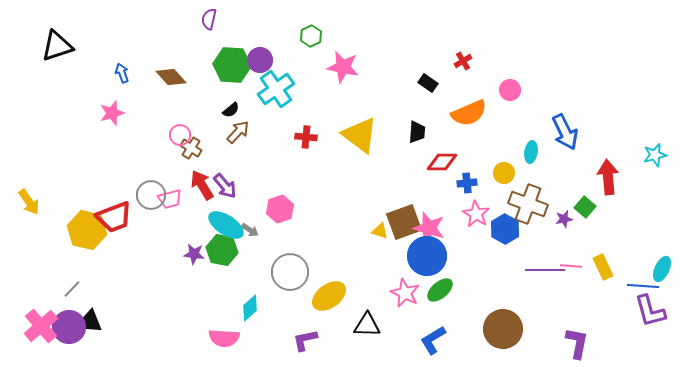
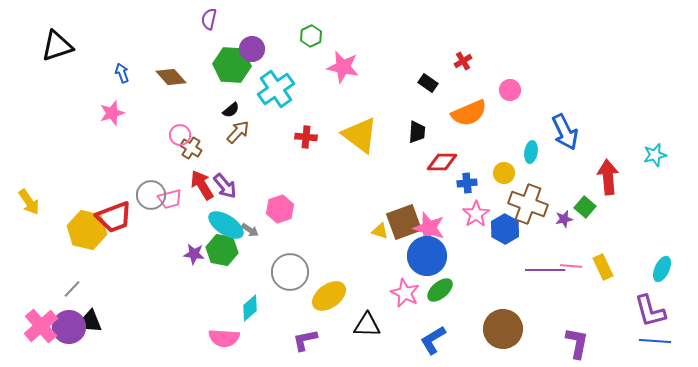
purple circle at (260, 60): moved 8 px left, 11 px up
pink star at (476, 214): rotated 8 degrees clockwise
blue line at (643, 286): moved 12 px right, 55 px down
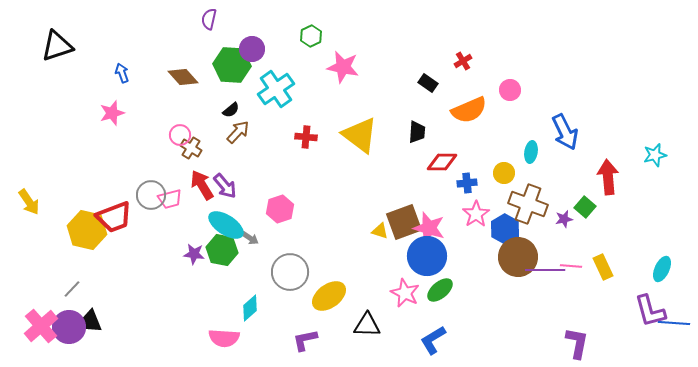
brown diamond at (171, 77): moved 12 px right
orange semicircle at (469, 113): moved 3 px up
gray arrow at (250, 230): moved 8 px down
brown circle at (503, 329): moved 15 px right, 72 px up
blue line at (655, 341): moved 19 px right, 18 px up
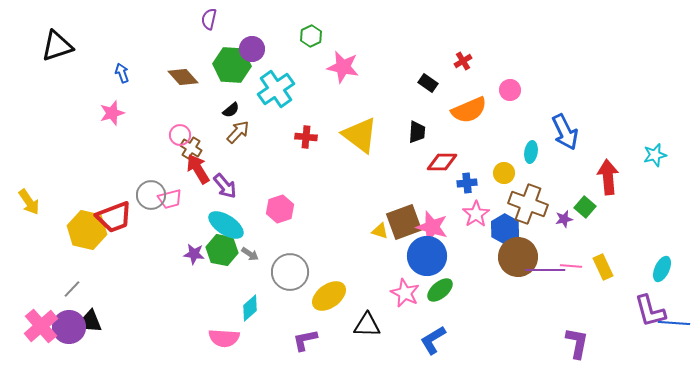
red arrow at (202, 185): moved 4 px left, 16 px up
pink star at (429, 228): moved 3 px right, 1 px up
gray arrow at (250, 238): moved 16 px down
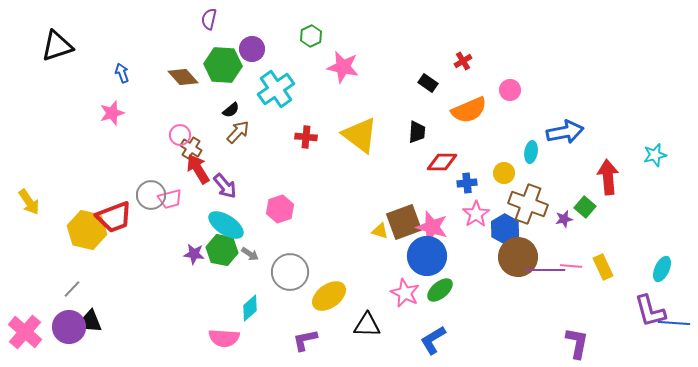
green hexagon at (232, 65): moved 9 px left
blue arrow at (565, 132): rotated 75 degrees counterclockwise
pink cross at (41, 326): moved 16 px left, 6 px down; rotated 8 degrees counterclockwise
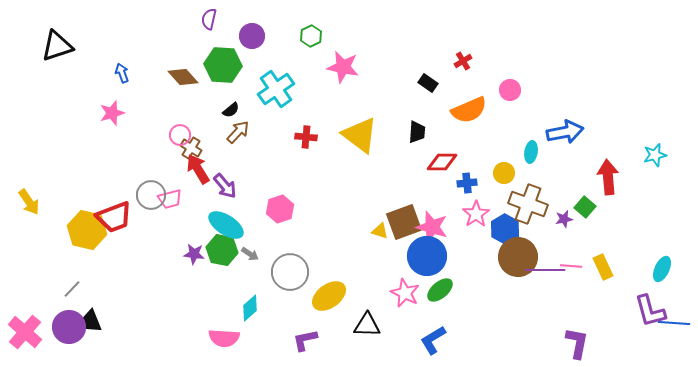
purple circle at (252, 49): moved 13 px up
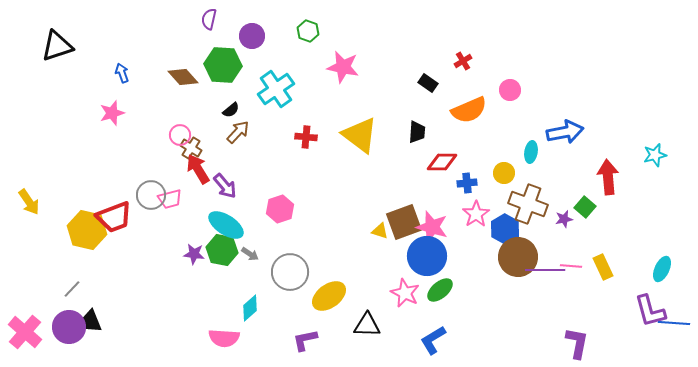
green hexagon at (311, 36): moved 3 px left, 5 px up; rotated 15 degrees counterclockwise
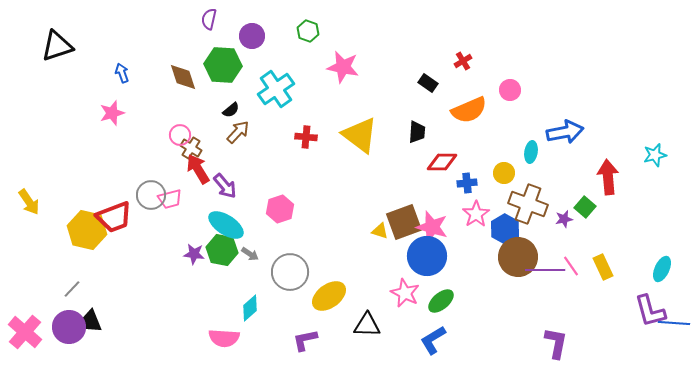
brown diamond at (183, 77): rotated 24 degrees clockwise
pink line at (571, 266): rotated 50 degrees clockwise
green ellipse at (440, 290): moved 1 px right, 11 px down
purple L-shape at (577, 343): moved 21 px left
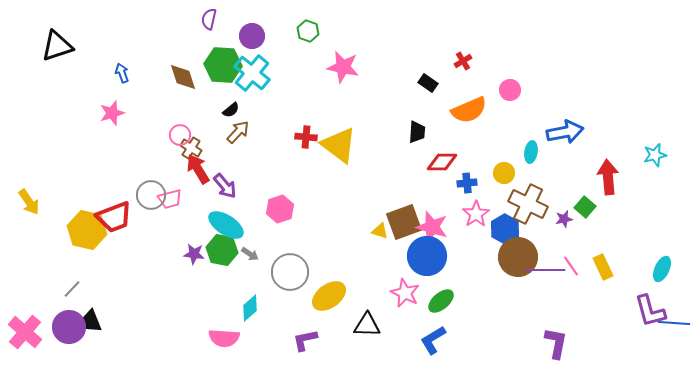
cyan cross at (276, 89): moved 24 px left, 16 px up; rotated 15 degrees counterclockwise
yellow triangle at (360, 135): moved 21 px left, 10 px down
brown cross at (528, 204): rotated 6 degrees clockwise
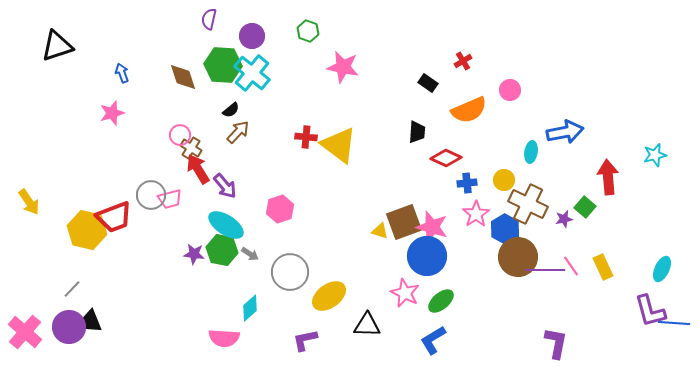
red diamond at (442, 162): moved 4 px right, 4 px up; rotated 24 degrees clockwise
yellow circle at (504, 173): moved 7 px down
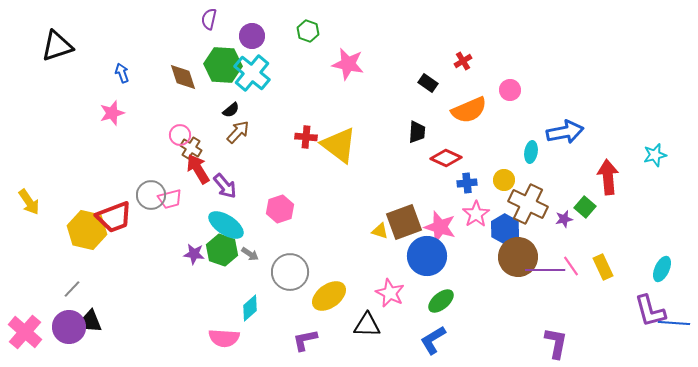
pink star at (343, 67): moved 5 px right, 3 px up
pink star at (432, 227): moved 8 px right
green hexagon at (222, 250): rotated 8 degrees clockwise
pink star at (405, 293): moved 15 px left
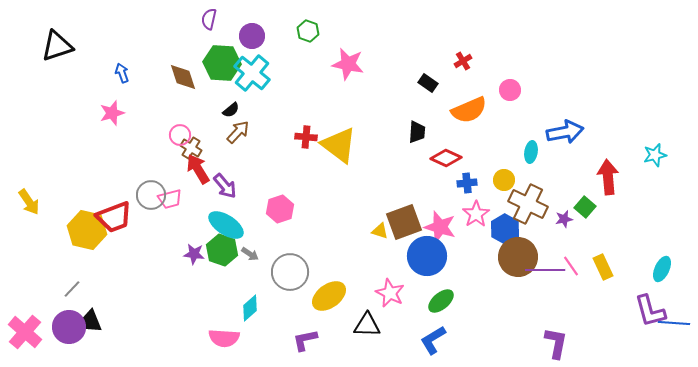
green hexagon at (223, 65): moved 1 px left, 2 px up
